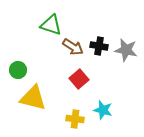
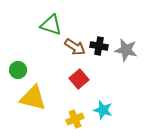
brown arrow: moved 2 px right
yellow cross: rotated 30 degrees counterclockwise
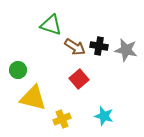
cyan star: moved 1 px right, 6 px down
yellow cross: moved 13 px left
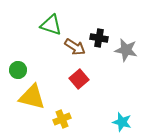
black cross: moved 8 px up
yellow triangle: moved 1 px left, 1 px up
cyan star: moved 18 px right, 6 px down
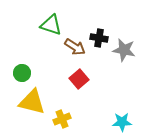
gray star: moved 2 px left
green circle: moved 4 px right, 3 px down
yellow triangle: moved 5 px down
cyan star: rotated 18 degrees counterclockwise
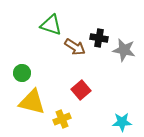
red square: moved 2 px right, 11 px down
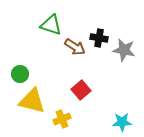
green circle: moved 2 px left, 1 px down
yellow triangle: moved 1 px up
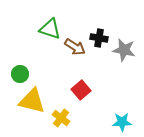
green triangle: moved 1 px left, 4 px down
yellow cross: moved 1 px left, 1 px up; rotated 30 degrees counterclockwise
